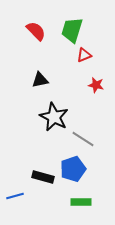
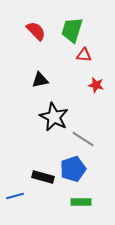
red triangle: rotated 28 degrees clockwise
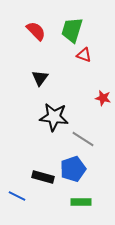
red triangle: rotated 14 degrees clockwise
black triangle: moved 2 px up; rotated 42 degrees counterclockwise
red star: moved 7 px right, 13 px down
black star: rotated 20 degrees counterclockwise
blue line: moved 2 px right; rotated 42 degrees clockwise
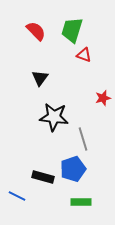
red star: rotated 28 degrees counterclockwise
gray line: rotated 40 degrees clockwise
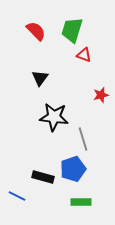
red star: moved 2 px left, 3 px up
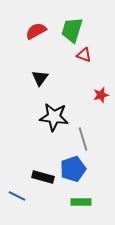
red semicircle: rotated 75 degrees counterclockwise
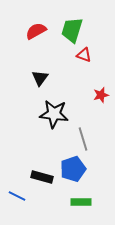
black star: moved 3 px up
black rectangle: moved 1 px left
